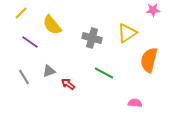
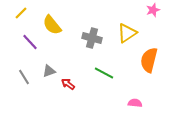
pink star: rotated 16 degrees counterclockwise
purple line: rotated 12 degrees clockwise
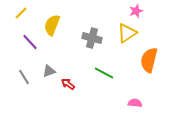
pink star: moved 17 px left, 1 px down
yellow semicircle: rotated 60 degrees clockwise
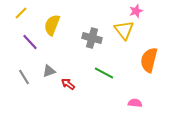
yellow triangle: moved 3 px left, 3 px up; rotated 35 degrees counterclockwise
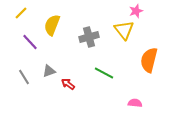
gray cross: moved 3 px left, 1 px up; rotated 30 degrees counterclockwise
